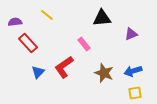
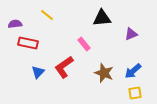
purple semicircle: moved 2 px down
red rectangle: rotated 36 degrees counterclockwise
blue arrow: rotated 24 degrees counterclockwise
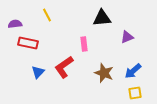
yellow line: rotated 24 degrees clockwise
purple triangle: moved 4 px left, 3 px down
pink rectangle: rotated 32 degrees clockwise
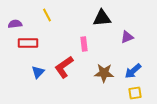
red rectangle: rotated 12 degrees counterclockwise
brown star: rotated 18 degrees counterclockwise
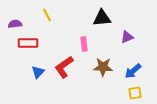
brown star: moved 1 px left, 6 px up
